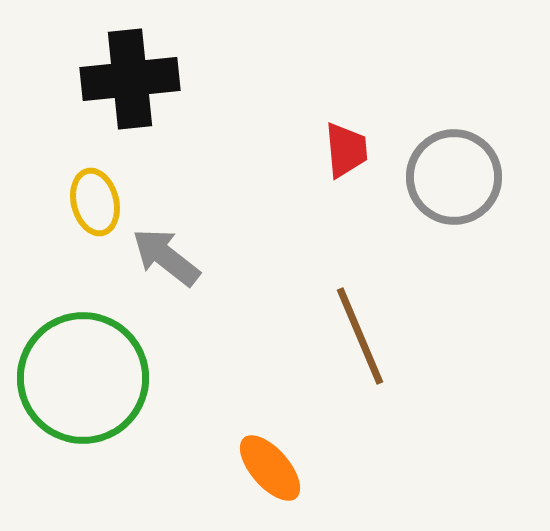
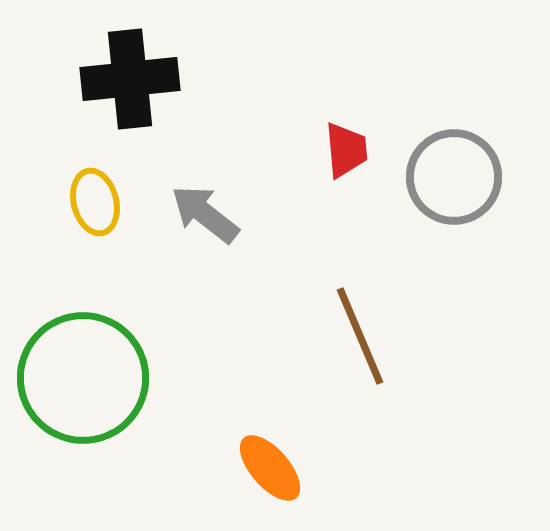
gray arrow: moved 39 px right, 43 px up
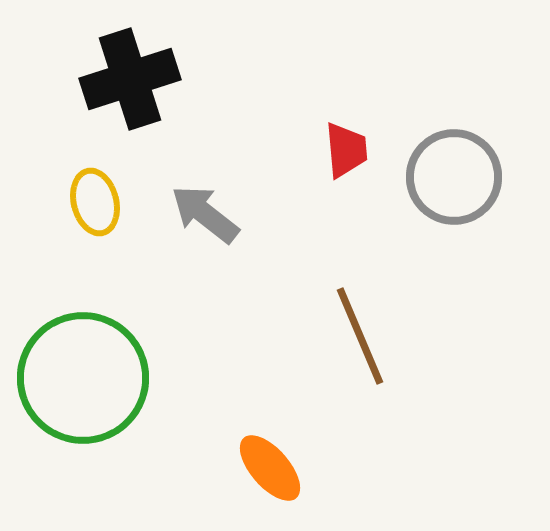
black cross: rotated 12 degrees counterclockwise
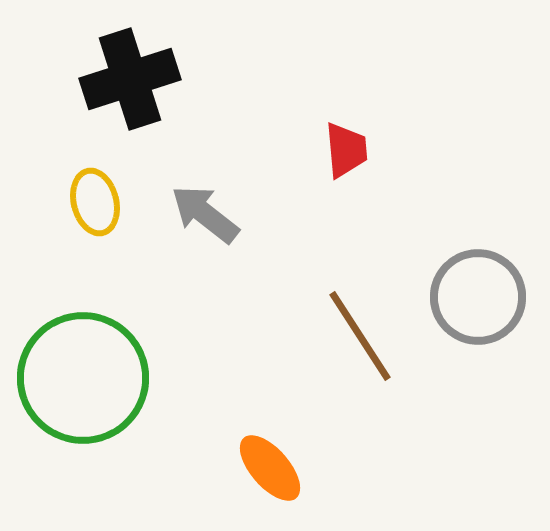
gray circle: moved 24 px right, 120 px down
brown line: rotated 10 degrees counterclockwise
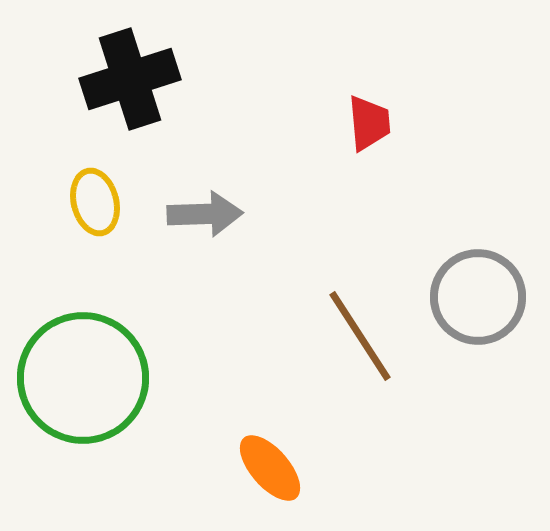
red trapezoid: moved 23 px right, 27 px up
gray arrow: rotated 140 degrees clockwise
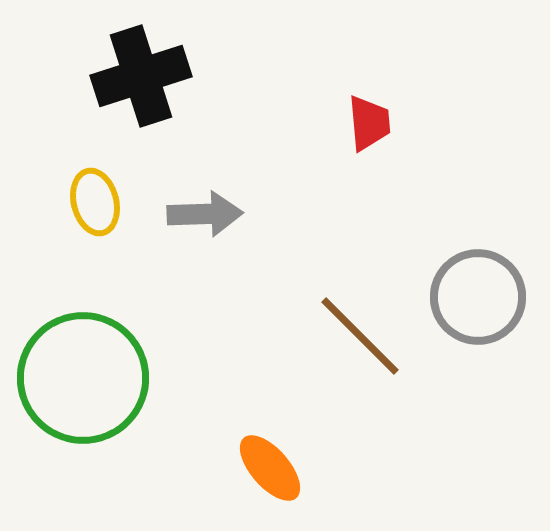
black cross: moved 11 px right, 3 px up
brown line: rotated 12 degrees counterclockwise
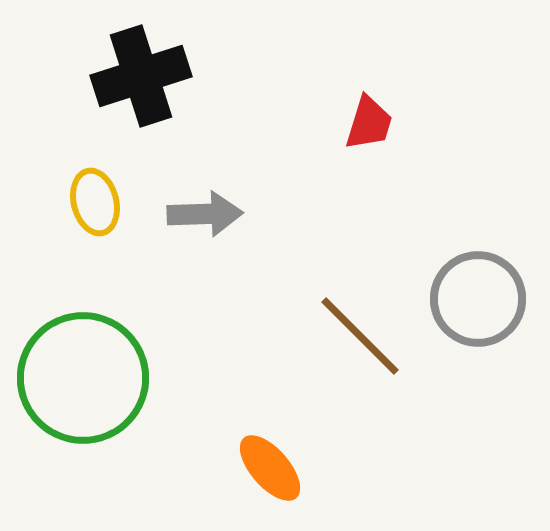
red trapezoid: rotated 22 degrees clockwise
gray circle: moved 2 px down
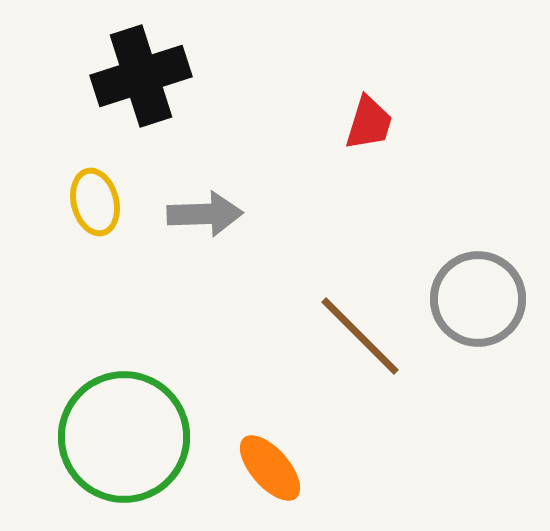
green circle: moved 41 px right, 59 px down
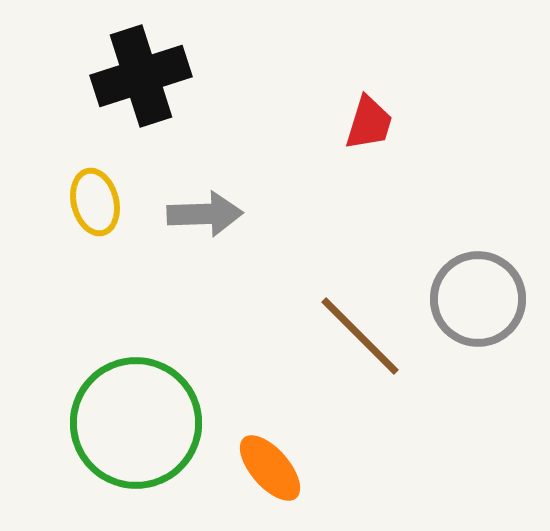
green circle: moved 12 px right, 14 px up
